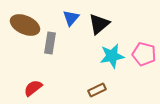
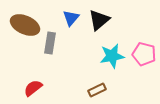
black triangle: moved 4 px up
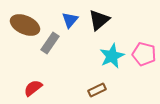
blue triangle: moved 1 px left, 2 px down
gray rectangle: rotated 25 degrees clockwise
cyan star: rotated 15 degrees counterclockwise
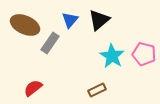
cyan star: rotated 15 degrees counterclockwise
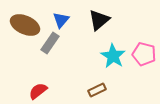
blue triangle: moved 9 px left
cyan star: moved 1 px right
red semicircle: moved 5 px right, 3 px down
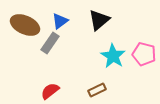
blue triangle: moved 1 px left, 1 px down; rotated 12 degrees clockwise
red semicircle: moved 12 px right
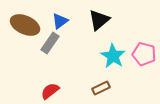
brown rectangle: moved 4 px right, 2 px up
